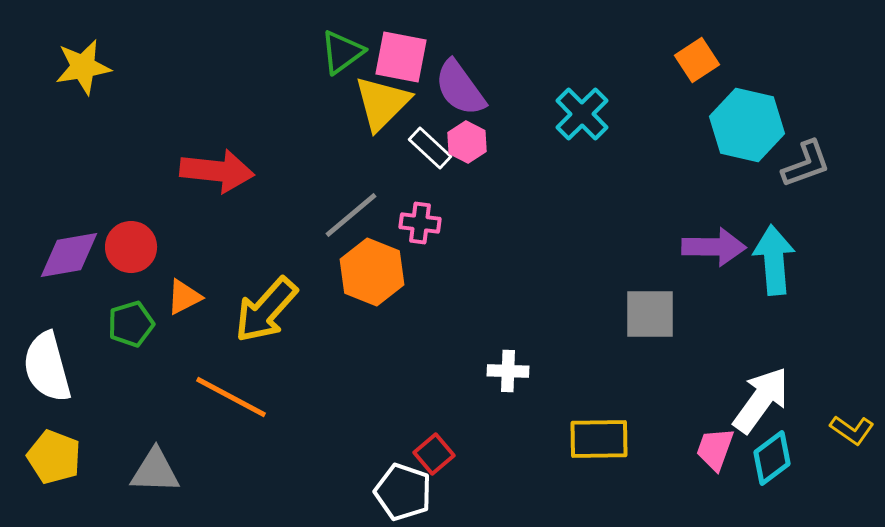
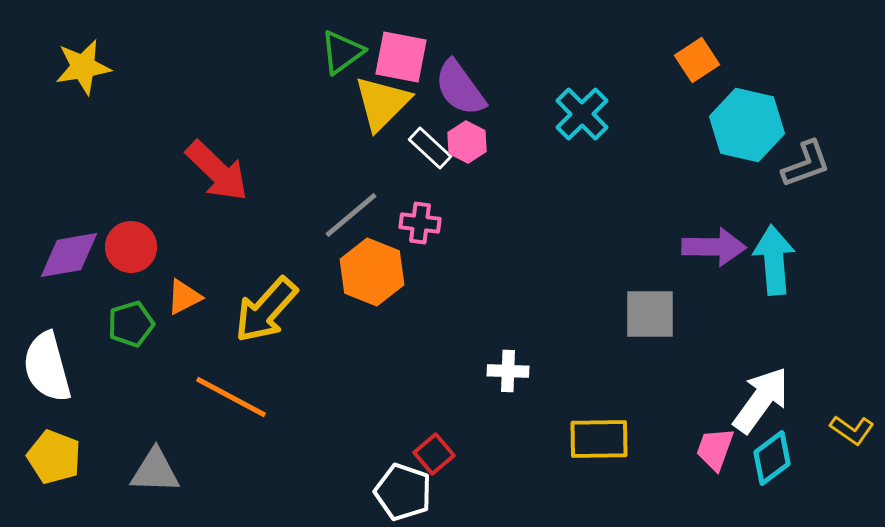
red arrow: rotated 38 degrees clockwise
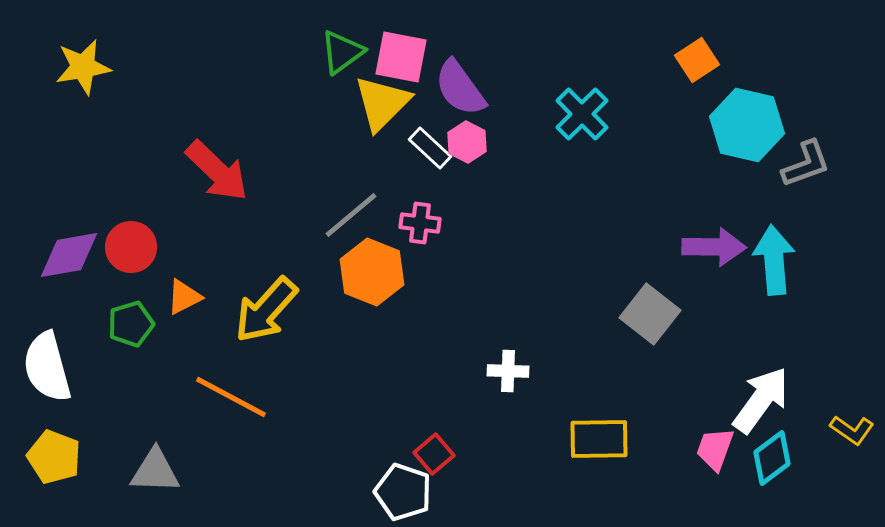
gray square: rotated 38 degrees clockwise
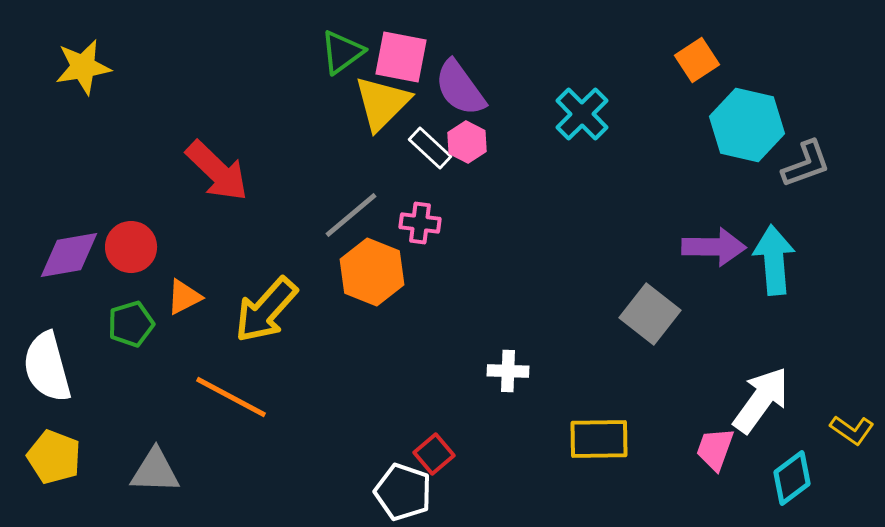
cyan diamond: moved 20 px right, 20 px down
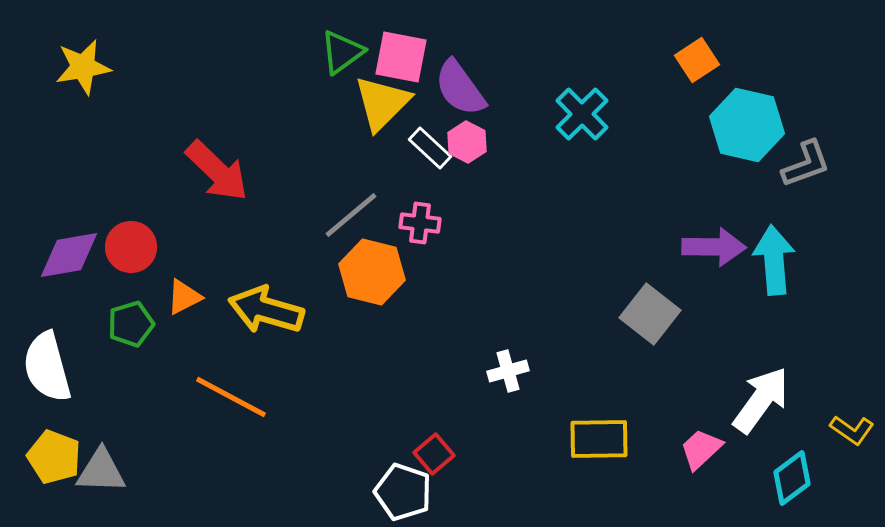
orange hexagon: rotated 8 degrees counterclockwise
yellow arrow: rotated 64 degrees clockwise
white cross: rotated 18 degrees counterclockwise
pink trapezoid: moved 14 px left; rotated 27 degrees clockwise
gray triangle: moved 54 px left
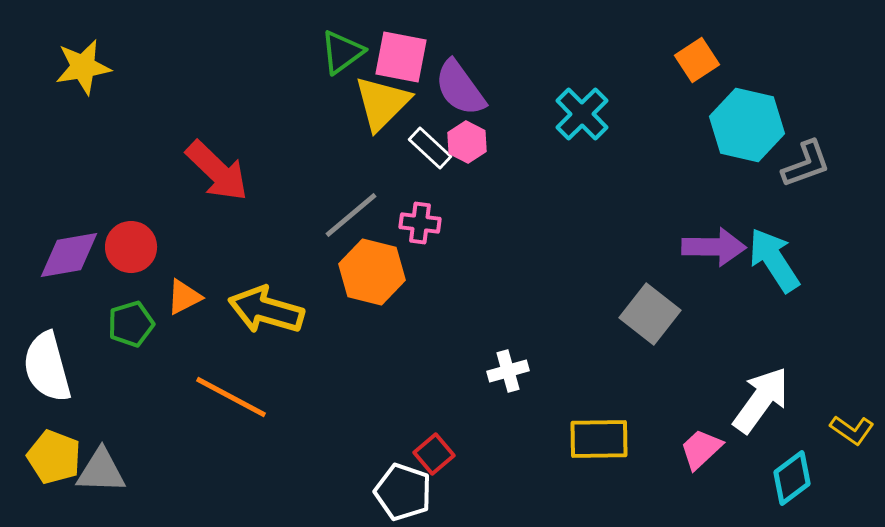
cyan arrow: rotated 28 degrees counterclockwise
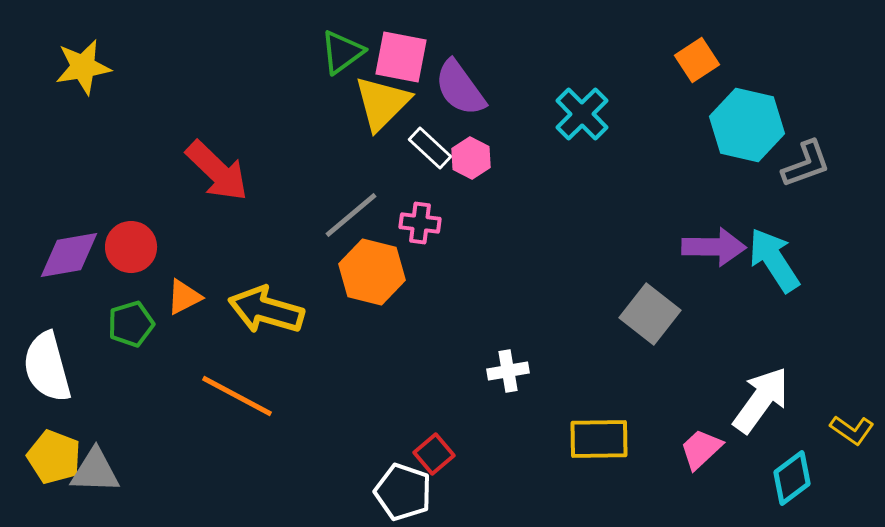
pink hexagon: moved 4 px right, 16 px down
white cross: rotated 6 degrees clockwise
orange line: moved 6 px right, 1 px up
gray triangle: moved 6 px left
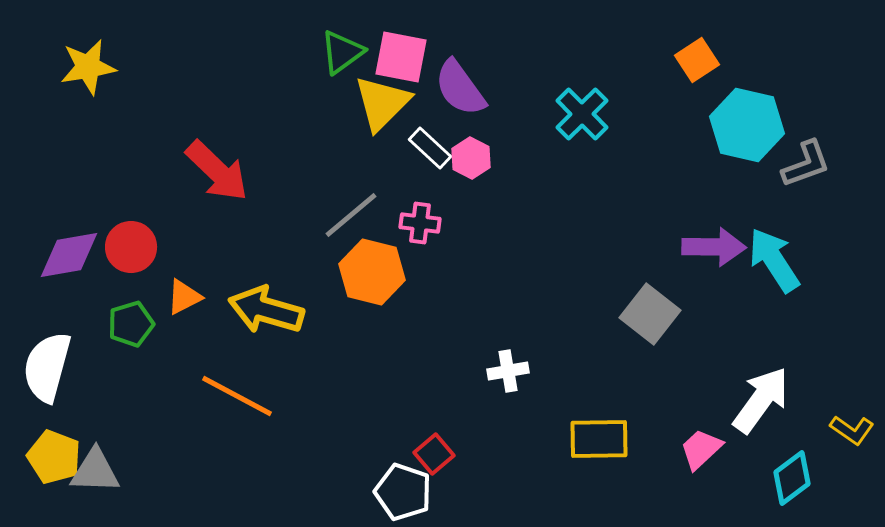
yellow star: moved 5 px right
white semicircle: rotated 30 degrees clockwise
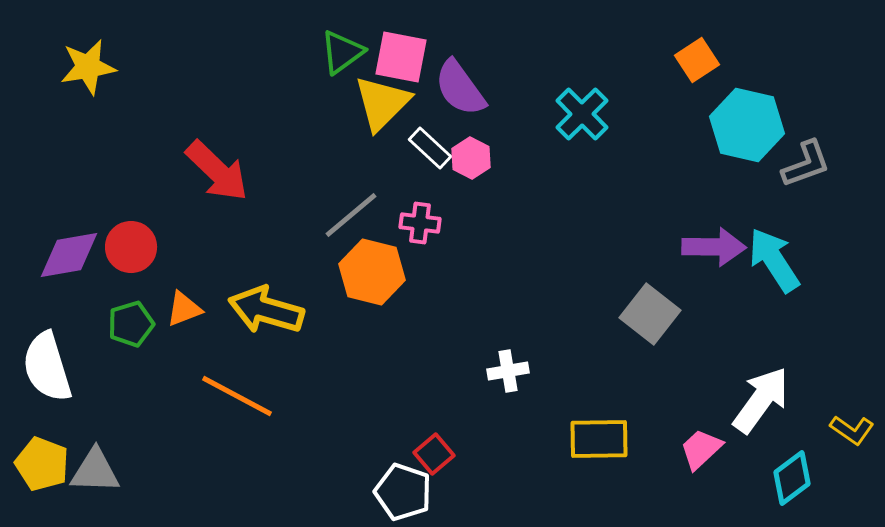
orange triangle: moved 12 px down; rotated 6 degrees clockwise
white semicircle: rotated 32 degrees counterclockwise
yellow pentagon: moved 12 px left, 7 px down
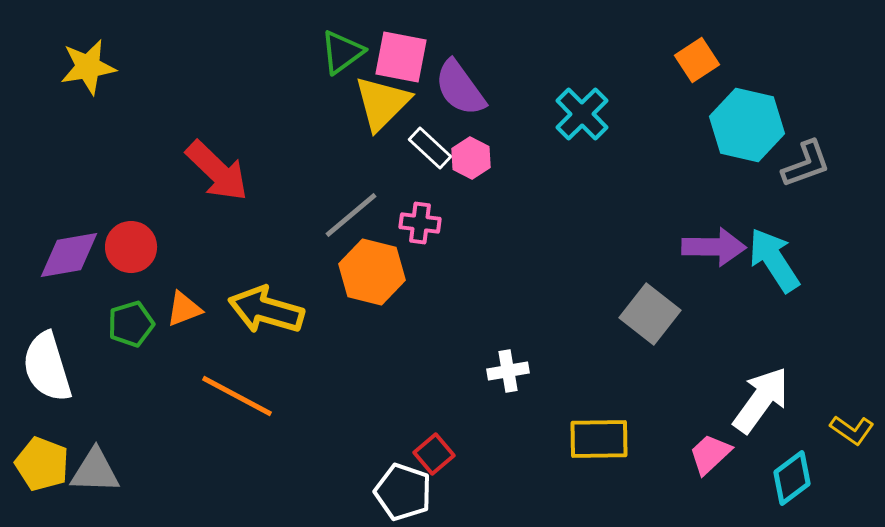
pink trapezoid: moved 9 px right, 5 px down
